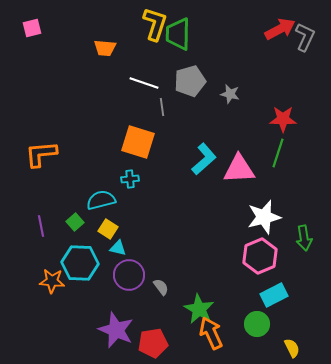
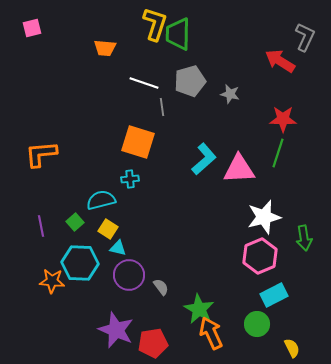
red arrow: moved 32 px down; rotated 120 degrees counterclockwise
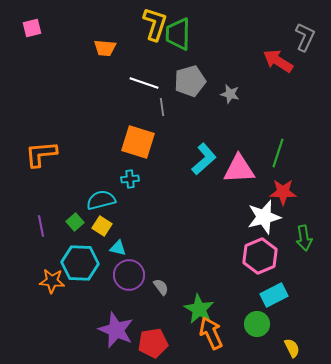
red arrow: moved 2 px left
red star: moved 73 px down
yellow square: moved 6 px left, 3 px up
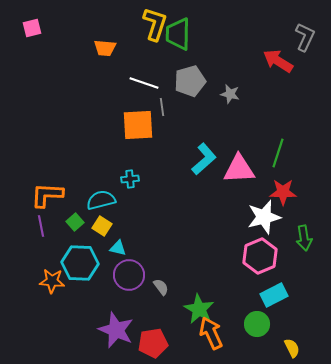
orange square: moved 17 px up; rotated 20 degrees counterclockwise
orange L-shape: moved 6 px right, 41 px down; rotated 8 degrees clockwise
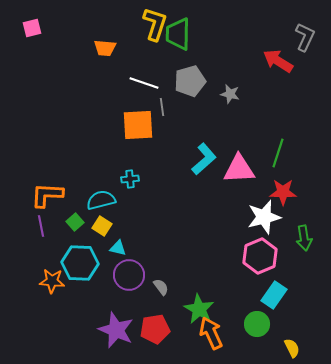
cyan rectangle: rotated 28 degrees counterclockwise
red pentagon: moved 2 px right, 14 px up
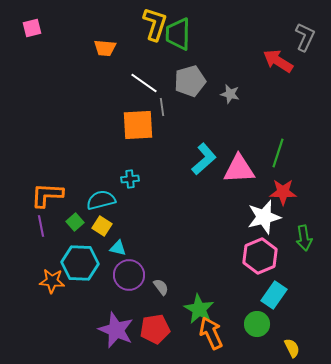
white line: rotated 16 degrees clockwise
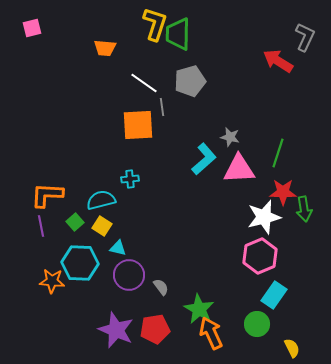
gray star: moved 43 px down
green arrow: moved 29 px up
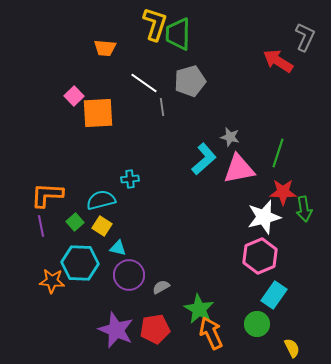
pink square: moved 42 px right, 68 px down; rotated 30 degrees counterclockwise
orange square: moved 40 px left, 12 px up
pink triangle: rotated 8 degrees counterclockwise
gray semicircle: rotated 84 degrees counterclockwise
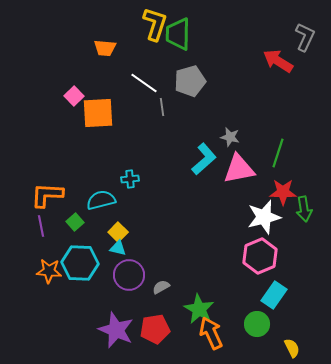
yellow square: moved 16 px right, 6 px down; rotated 12 degrees clockwise
orange star: moved 3 px left, 10 px up
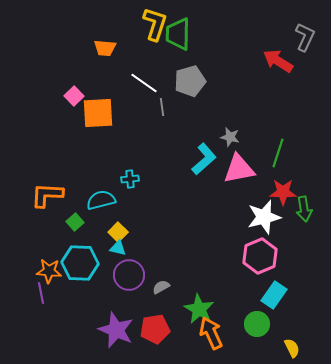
purple line: moved 67 px down
